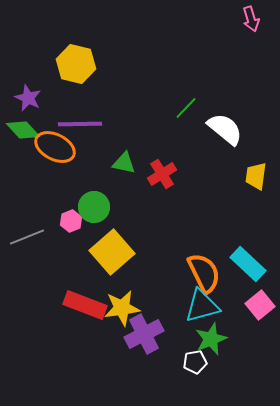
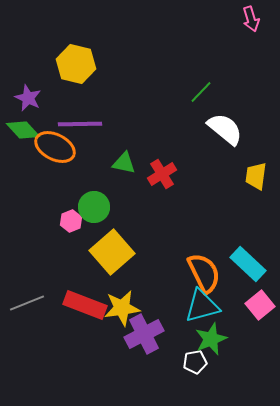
green line: moved 15 px right, 16 px up
gray line: moved 66 px down
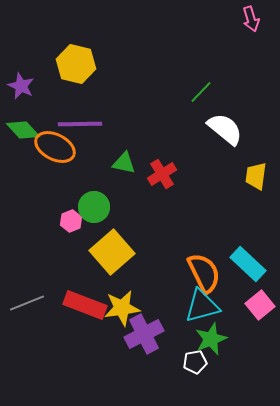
purple star: moved 7 px left, 12 px up
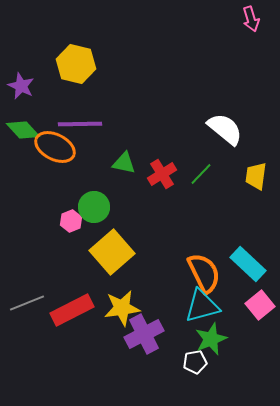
green line: moved 82 px down
red rectangle: moved 13 px left, 5 px down; rotated 48 degrees counterclockwise
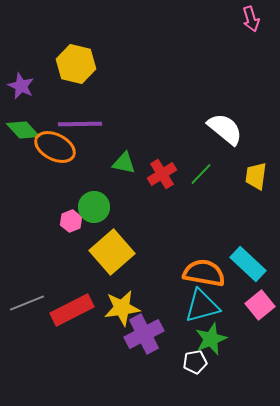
orange semicircle: rotated 54 degrees counterclockwise
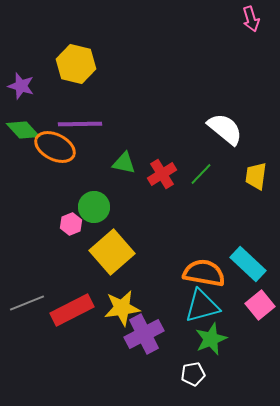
purple star: rotated 8 degrees counterclockwise
pink hexagon: moved 3 px down
white pentagon: moved 2 px left, 12 px down
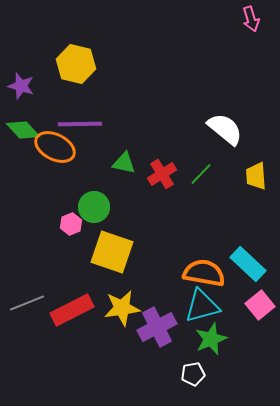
yellow trapezoid: rotated 12 degrees counterclockwise
yellow square: rotated 30 degrees counterclockwise
purple cross: moved 13 px right, 7 px up
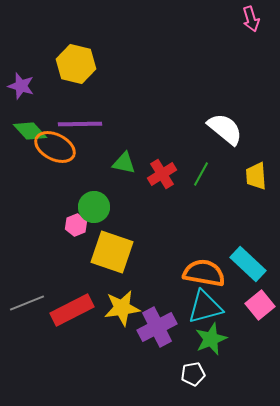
green diamond: moved 7 px right, 1 px down
green line: rotated 15 degrees counterclockwise
pink hexagon: moved 5 px right, 1 px down
cyan triangle: moved 3 px right, 1 px down
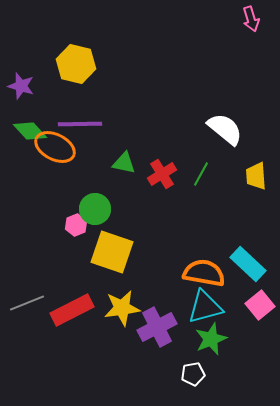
green circle: moved 1 px right, 2 px down
